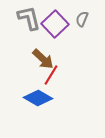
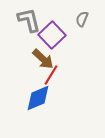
gray L-shape: moved 2 px down
purple square: moved 3 px left, 11 px down
blue diamond: rotated 52 degrees counterclockwise
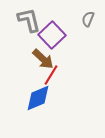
gray semicircle: moved 6 px right
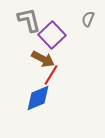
brown arrow: rotated 15 degrees counterclockwise
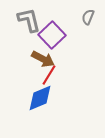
gray semicircle: moved 2 px up
red line: moved 2 px left
blue diamond: moved 2 px right
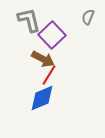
blue diamond: moved 2 px right
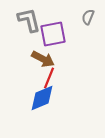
purple square: moved 1 px right, 1 px up; rotated 32 degrees clockwise
red line: moved 3 px down; rotated 10 degrees counterclockwise
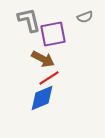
gray semicircle: moved 3 px left; rotated 133 degrees counterclockwise
red line: rotated 35 degrees clockwise
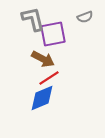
gray L-shape: moved 4 px right, 1 px up
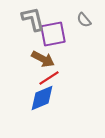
gray semicircle: moved 1 px left, 3 px down; rotated 70 degrees clockwise
